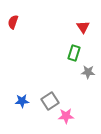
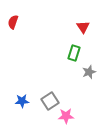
gray star: moved 1 px right; rotated 24 degrees counterclockwise
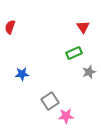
red semicircle: moved 3 px left, 5 px down
green rectangle: rotated 49 degrees clockwise
blue star: moved 27 px up
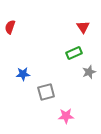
blue star: moved 1 px right
gray square: moved 4 px left, 9 px up; rotated 18 degrees clockwise
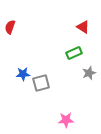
red triangle: rotated 24 degrees counterclockwise
gray star: moved 1 px down
gray square: moved 5 px left, 9 px up
pink star: moved 4 px down
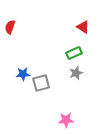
gray star: moved 13 px left
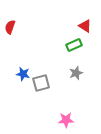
red triangle: moved 2 px right, 1 px up
green rectangle: moved 8 px up
blue star: rotated 16 degrees clockwise
